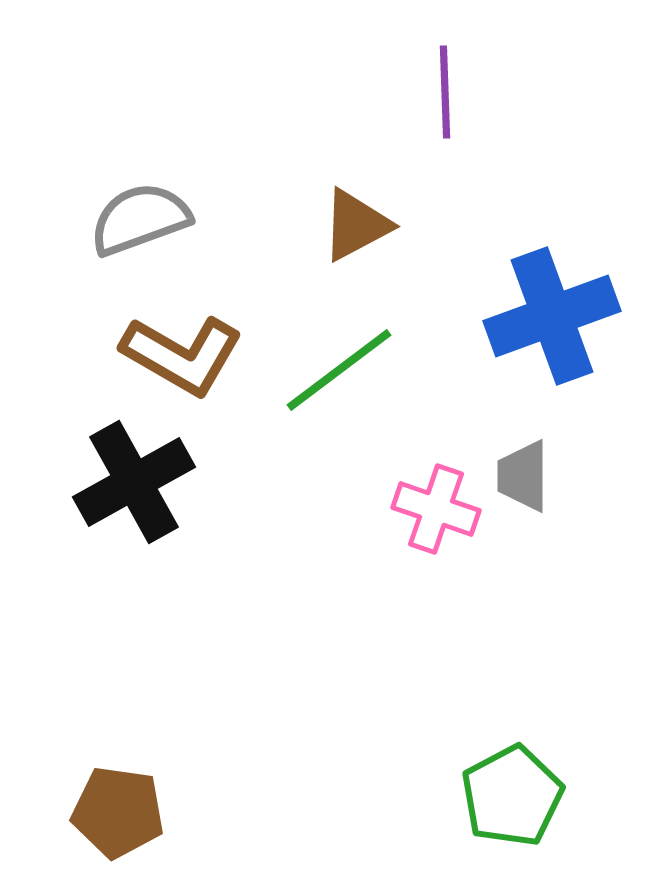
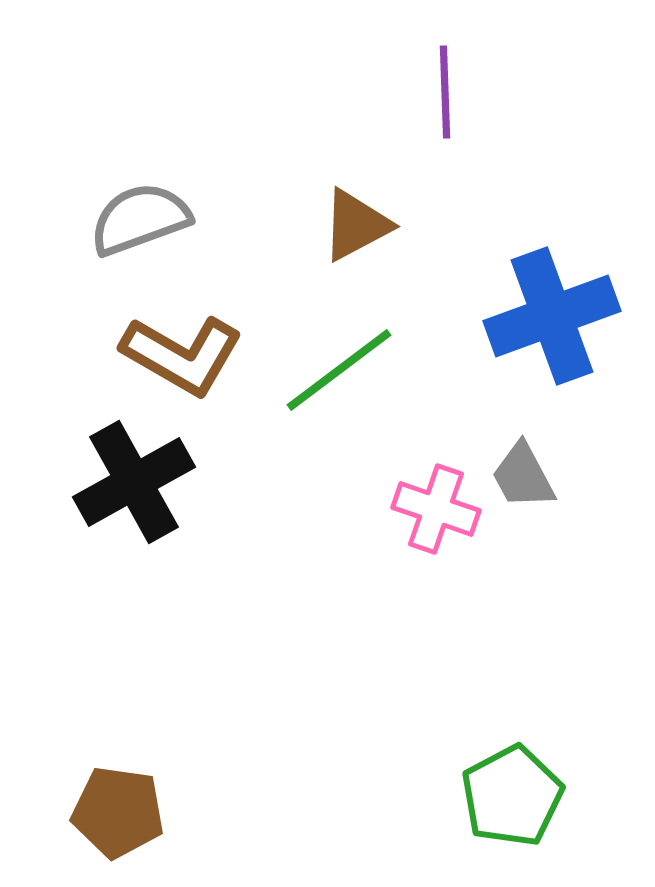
gray trapezoid: rotated 28 degrees counterclockwise
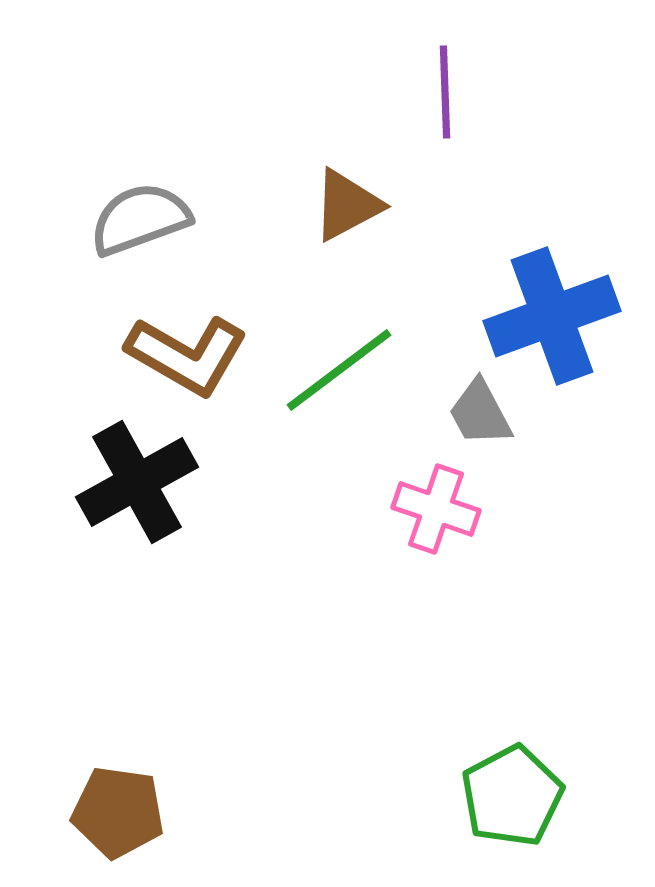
brown triangle: moved 9 px left, 20 px up
brown L-shape: moved 5 px right
gray trapezoid: moved 43 px left, 63 px up
black cross: moved 3 px right
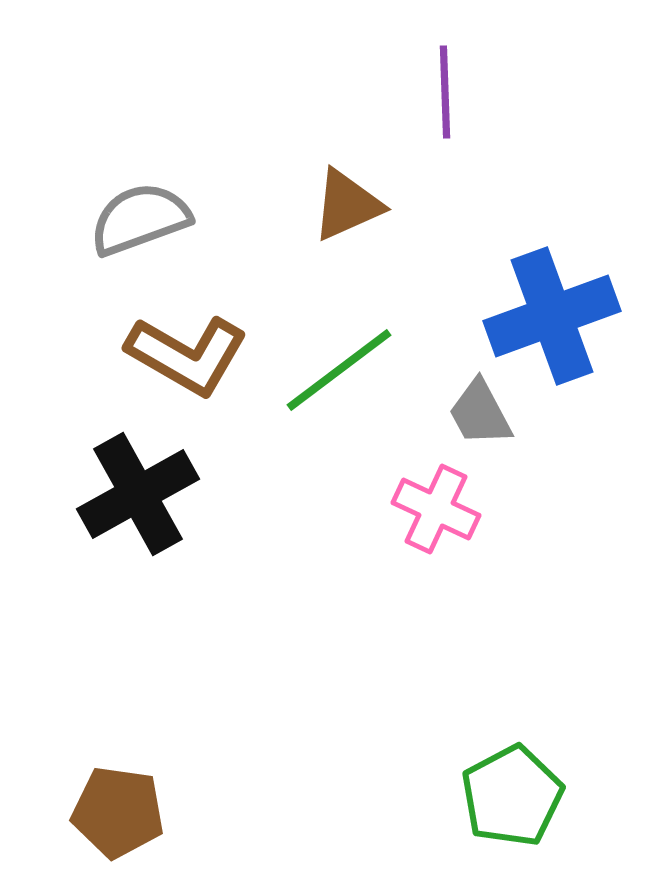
brown triangle: rotated 4 degrees clockwise
black cross: moved 1 px right, 12 px down
pink cross: rotated 6 degrees clockwise
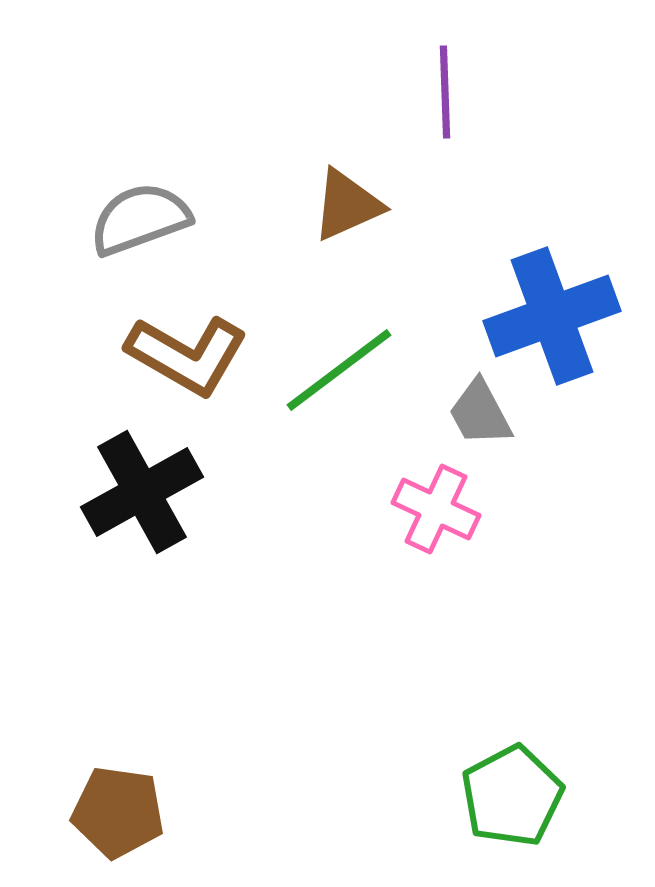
black cross: moved 4 px right, 2 px up
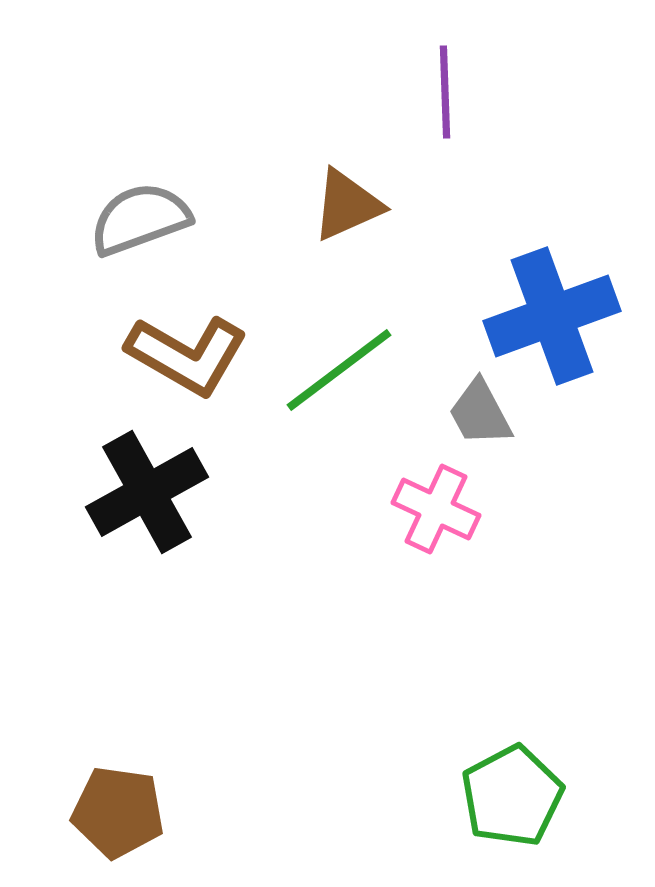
black cross: moved 5 px right
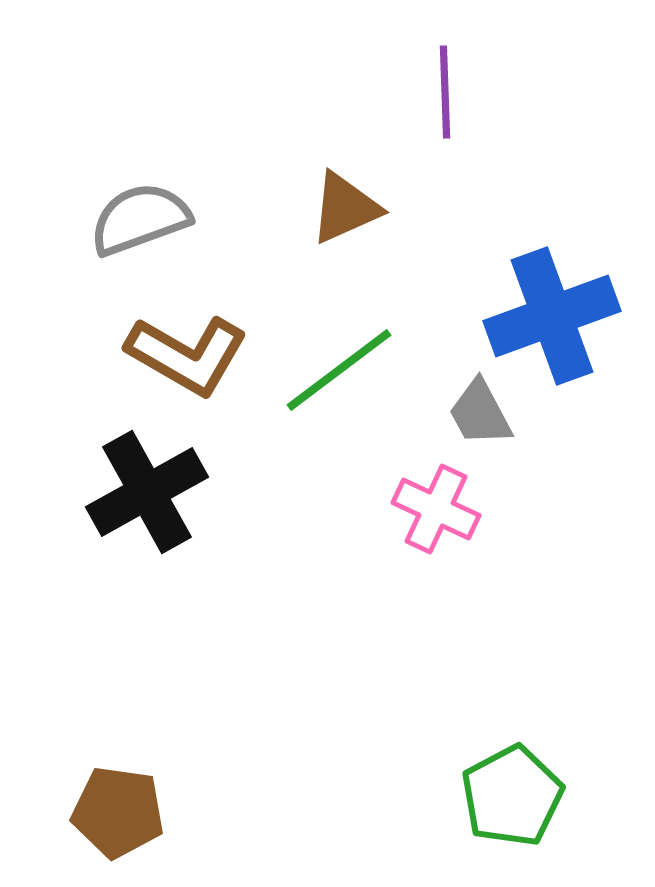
brown triangle: moved 2 px left, 3 px down
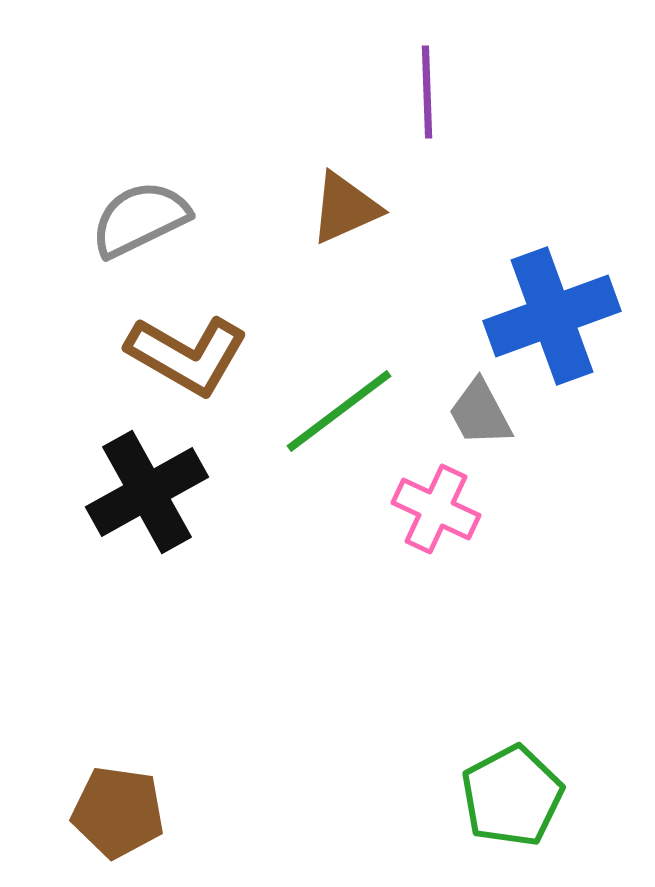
purple line: moved 18 px left
gray semicircle: rotated 6 degrees counterclockwise
green line: moved 41 px down
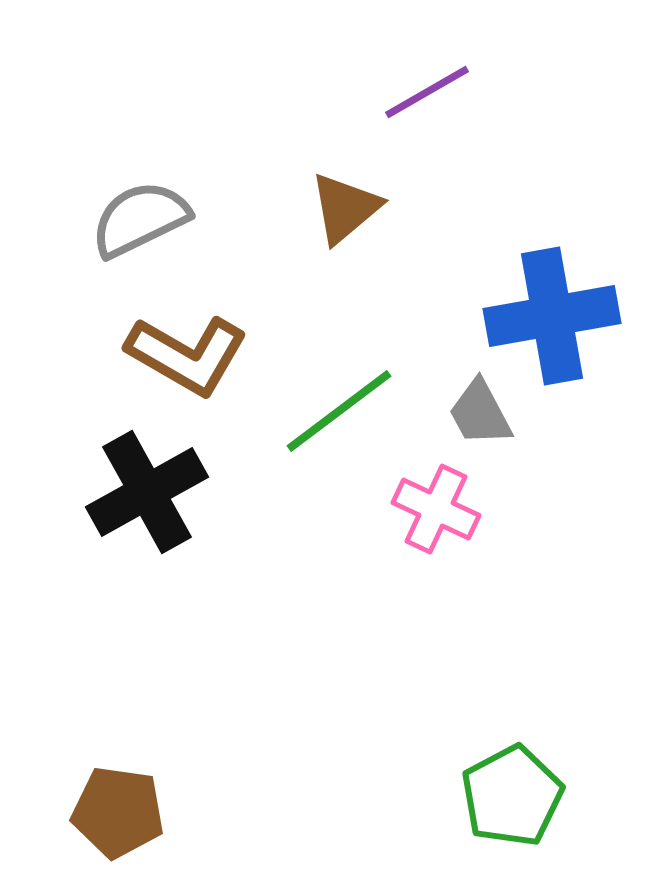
purple line: rotated 62 degrees clockwise
brown triangle: rotated 16 degrees counterclockwise
blue cross: rotated 10 degrees clockwise
